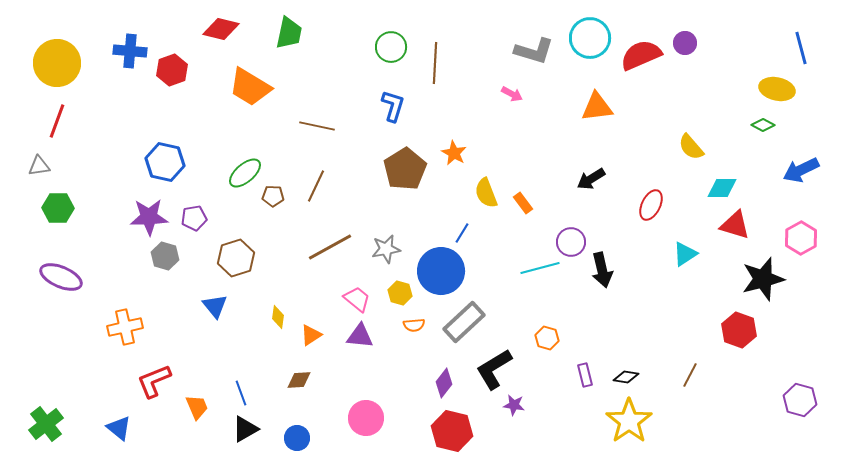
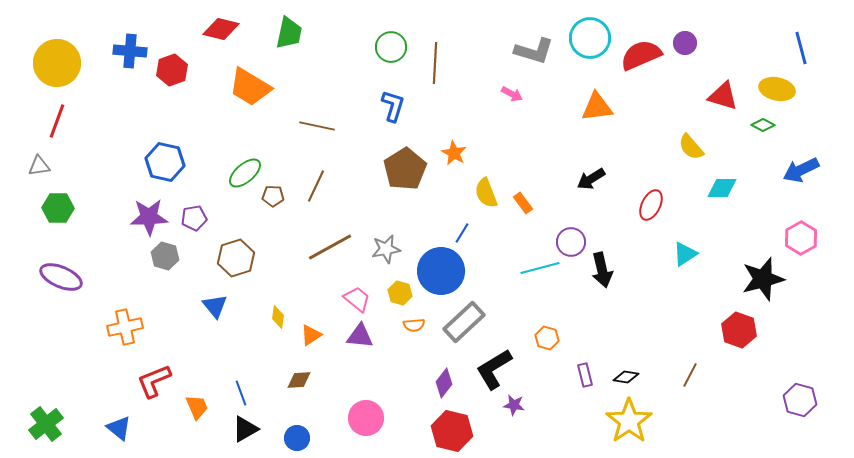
red triangle at (735, 225): moved 12 px left, 129 px up
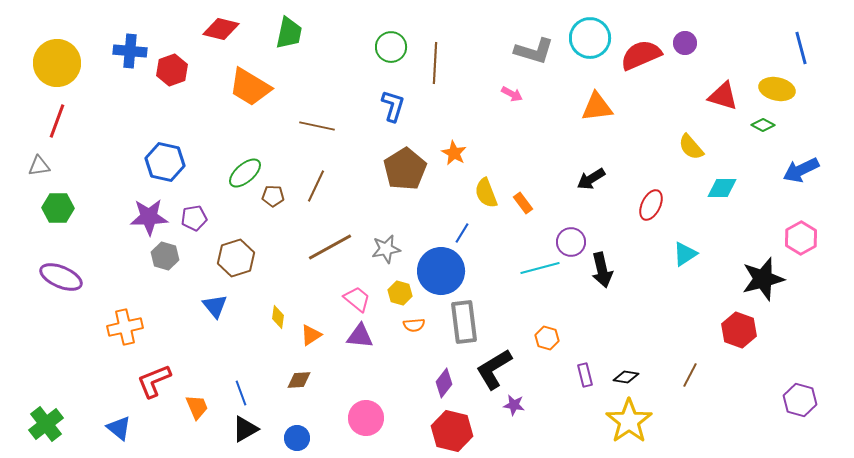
gray rectangle at (464, 322): rotated 54 degrees counterclockwise
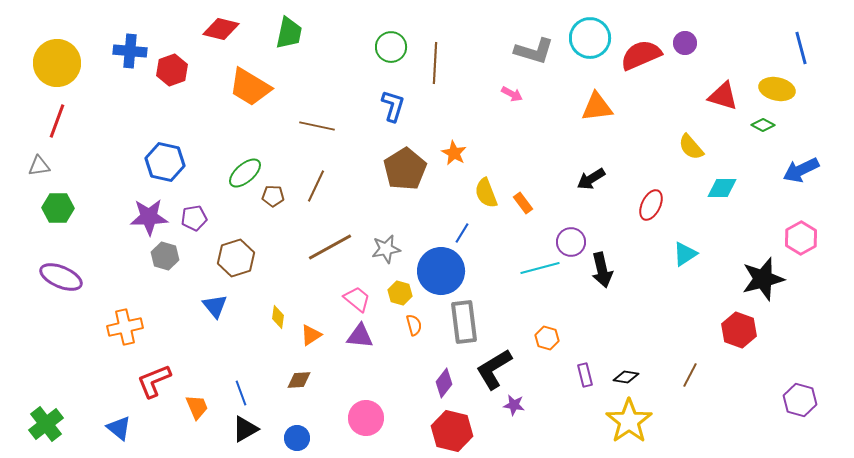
orange semicircle at (414, 325): rotated 100 degrees counterclockwise
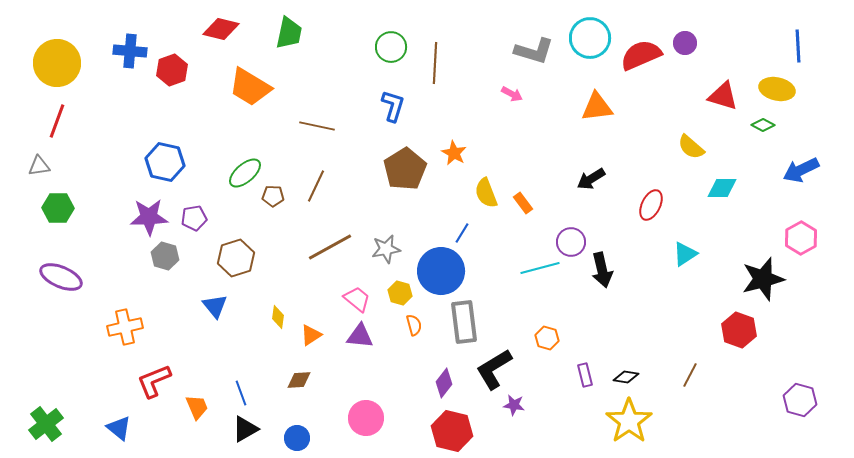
blue line at (801, 48): moved 3 px left, 2 px up; rotated 12 degrees clockwise
yellow semicircle at (691, 147): rotated 8 degrees counterclockwise
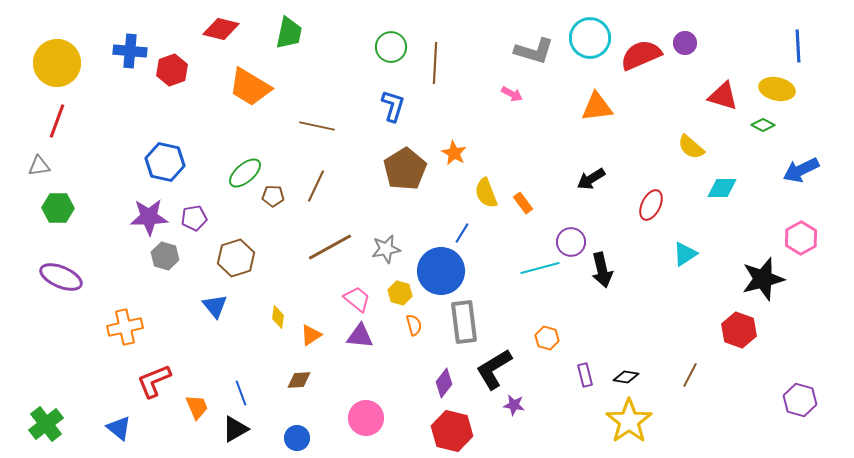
black triangle at (245, 429): moved 10 px left
